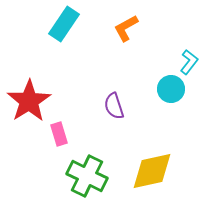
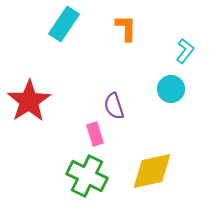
orange L-shape: rotated 120 degrees clockwise
cyan L-shape: moved 4 px left, 11 px up
pink rectangle: moved 36 px right
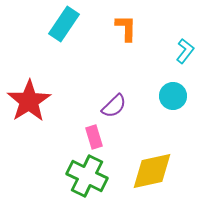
cyan circle: moved 2 px right, 7 px down
purple semicircle: rotated 116 degrees counterclockwise
pink rectangle: moved 1 px left, 3 px down
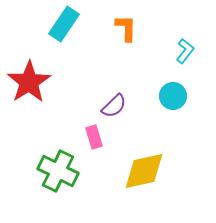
red star: moved 19 px up
yellow diamond: moved 8 px left
green cross: moved 29 px left, 5 px up
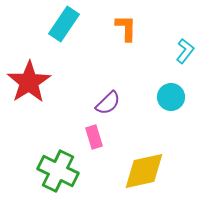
cyan circle: moved 2 px left, 1 px down
purple semicircle: moved 6 px left, 3 px up
